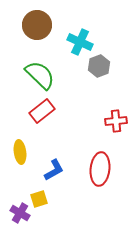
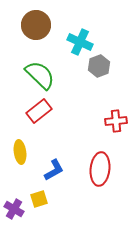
brown circle: moved 1 px left
red rectangle: moved 3 px left
purple cross: moved 6 px left, 4 px up
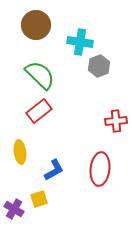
cyan cross: rotated 15 degrees counterclockwise
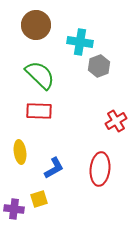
red rectangle: rotated 40 degrees clockwise
red cross: rotated 25 degrees counterclockwise
blue L-shape: moved 2 px up
purple cross: rotated 24 degrees counterclockwise
